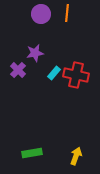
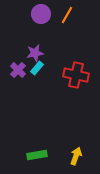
orange line: moved 2 px down; rotated 24 degrees clockwise
cyan rectangle: moved 17 px left, 5 px up
green rectangle: moved 5 px right, 2 px down
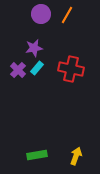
purple star: moved 1 px left, 5 px up
red cross: moved 5 px left, 6 px up
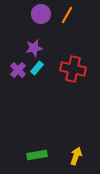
red cross: moved 2 px right
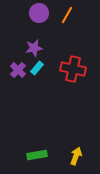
purple circle: moved 2 px left, 1 px up
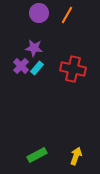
purple star: rotated 18 degrees clockwise
purple cross: moved 3 px right, 4 px up
green rectangle: rotated 18 degrees counterclockwise
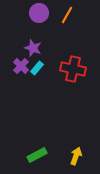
purple star: moved 1 px left; rotated 12 degrees clockwise
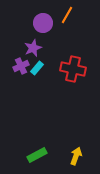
purple circle: moved 4 px right, 10 px down
purple star: rotated 30 degrees clockwise
purple cross: rotated 21 degrees clockwise
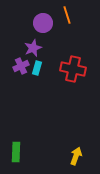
orange line: rotated 48 degrees counterclockwise
cyan rectangle: rotated 24 degrees counterclockwise
green rectangle: moved 21 px left, 3 px up; rotated 60 degrees counterclockwise
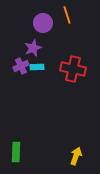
cyan rectangle: moved 1 px up; rotated 72 degrees clockwise
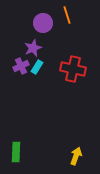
cyan rectangle: rotated 56 degrees counterclockwise
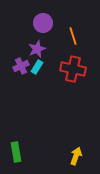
orange line: moved 6 px right, 21 px down
purple star: moved 4 px right, 1 px down
green rectangle: rotated 12 degrees counterclockwise
